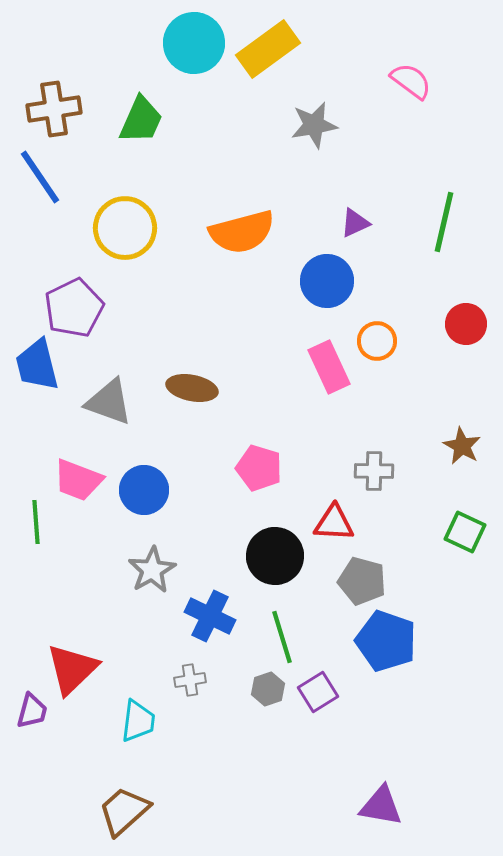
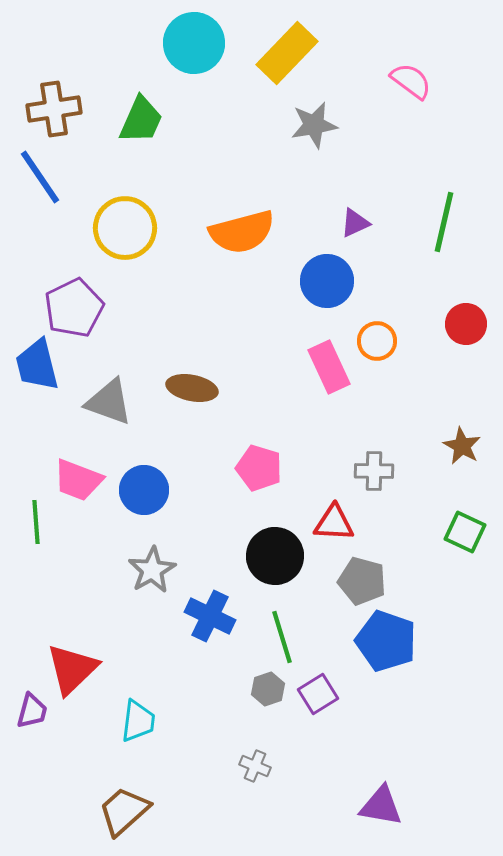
yellow rectangle at (268, 49): moved 19 px right, 4 px down; rotated 10 degrees counterclockwise
gray cross at (190, 680): moved 65 px right, 86 px down; rotated 32 degrees clockwise
purple square at (318, 692): moved 2 px down
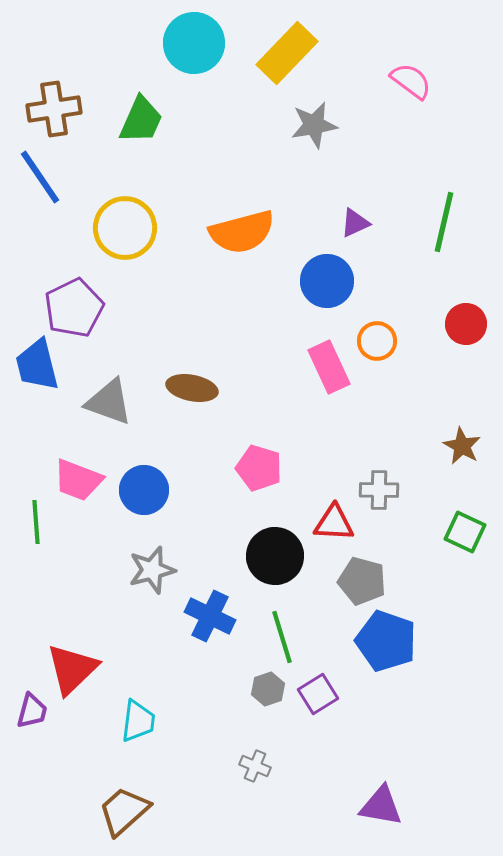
gray cross at (374, 471): moved 5 px right, 19 px down
gray star at (152, 570): rotated 15 degrees clockwise
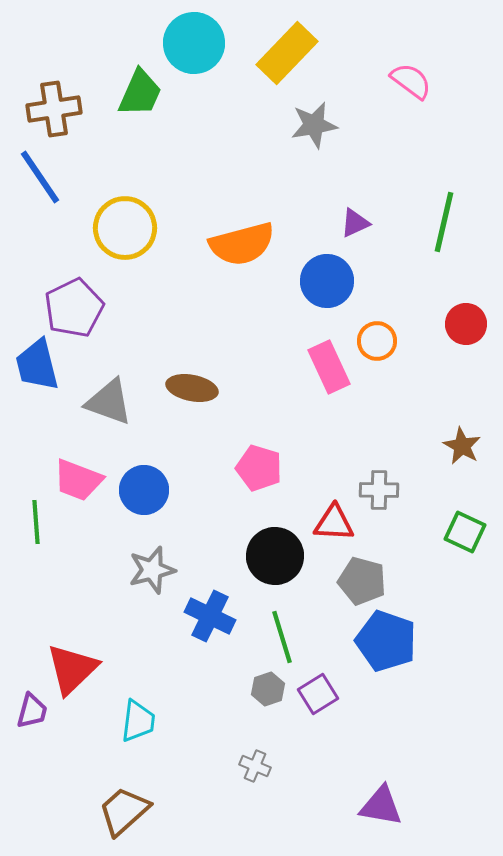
green trapezoid at (141, 120): moved 1 px left, 27 px up
orange semicircle at (242, 232): moved 12 px down
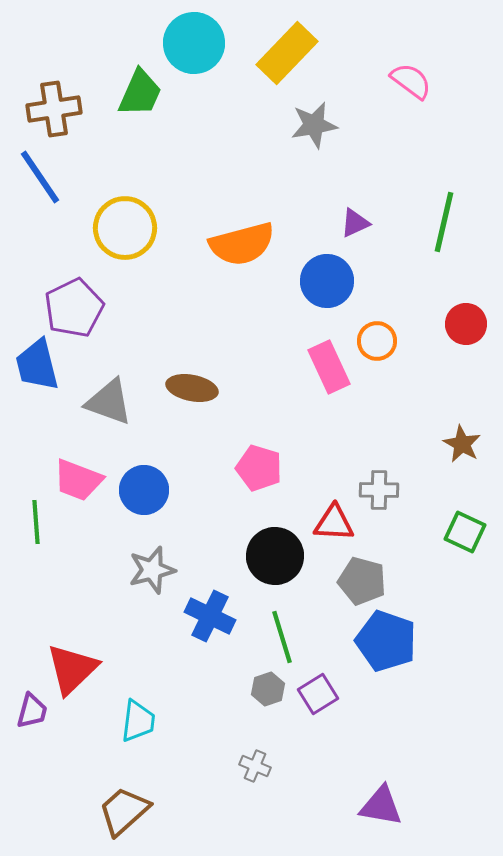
brown star at (462, 446): moved 2 px up
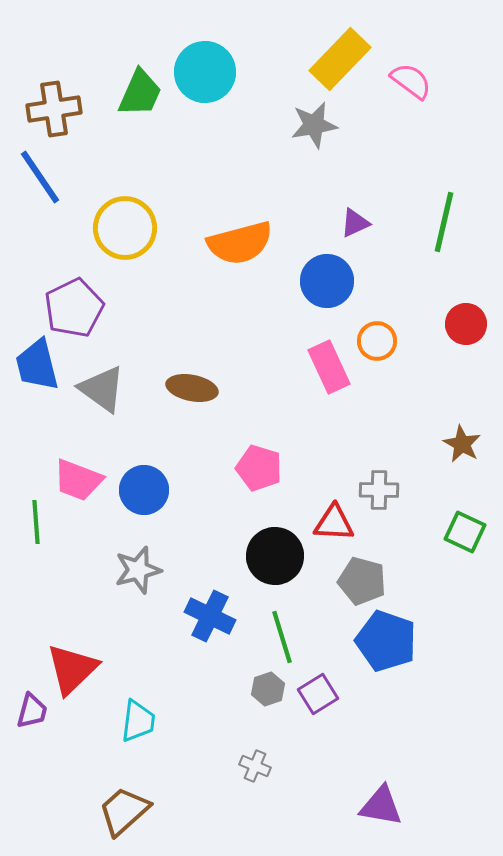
cyan circle at (194, 43): moved 11 px right, 29 px down
yellow rectangle at (287, 53): moved 53 px right, 6 px down
orange semicircle at (242, 244): moved 2 px left, 1 px up
gray triangle at (109, 402): moved 7 px left, 13 px up; rotated 16 degrees clockwise
gray star at (152, 570): moved 14 px left
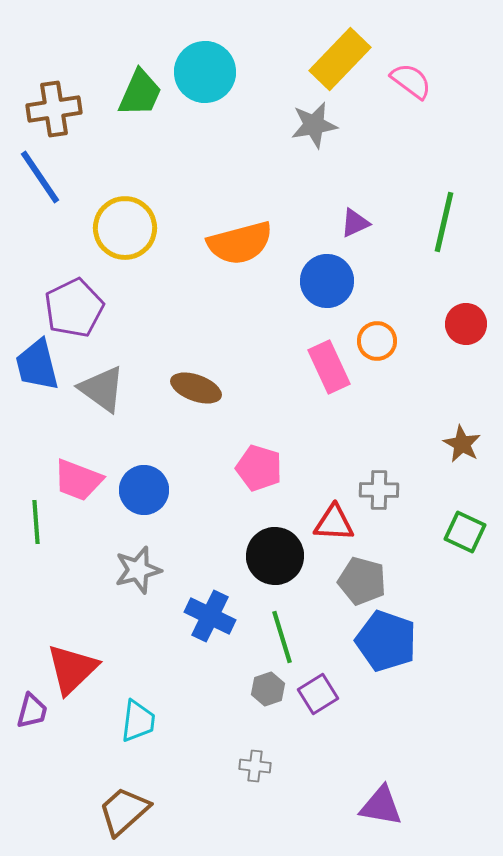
brown ellipse at (192, 388): moved 4 px right; rotated 9 degrees clockwise
gray cross at (255, 766): rotated 16 degrees counterclockwise
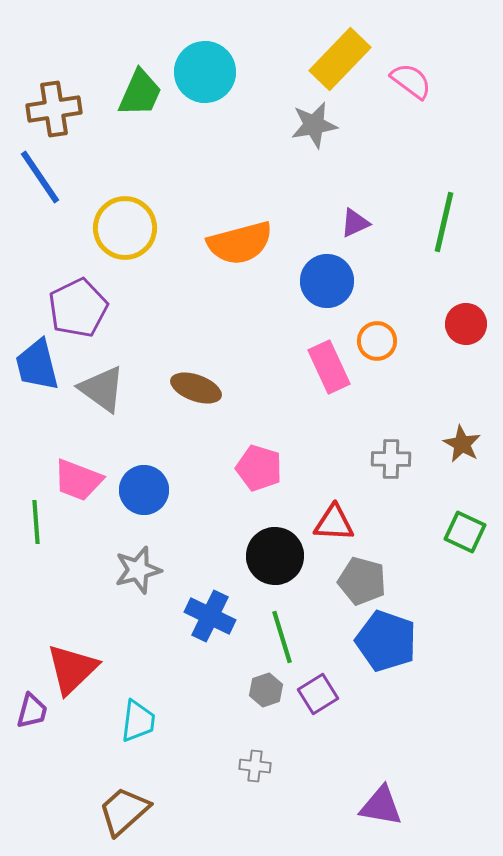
purple pentagon at (74, 308): moved 4 px right
gray cross at (379, 490): moved 12 px right, 31 px up
gray hexagon at (268, 689): moved 2 px left, 1 px down
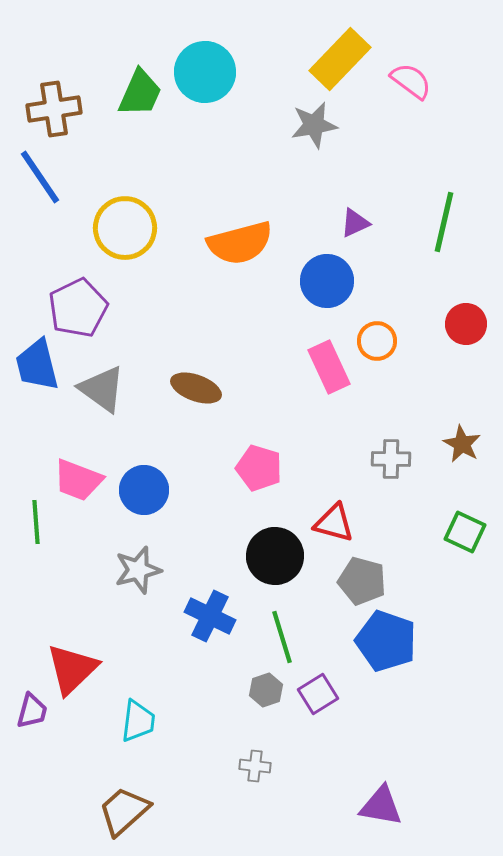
red triangle at (334, 523): rotated 12 degrees clockwise
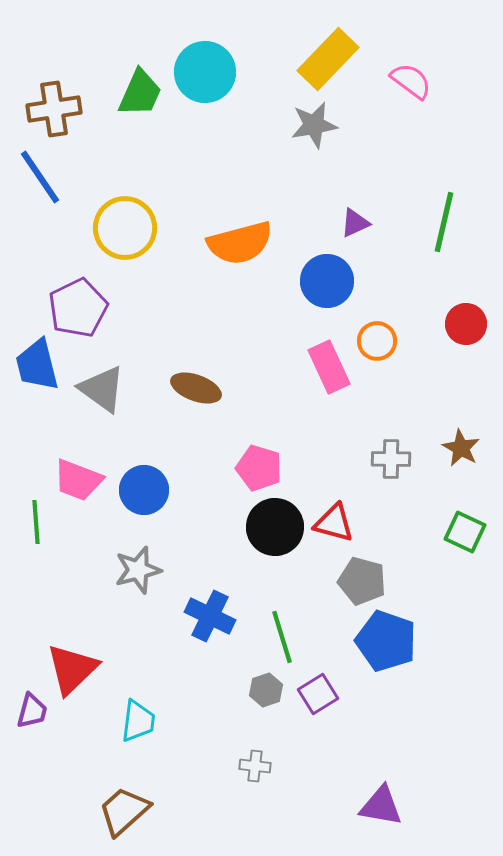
yellow rectangle at (340, 59): moved 12 px left
brown star at (462, 444): moved 1 px left, 4 px down
black circle at (275, 556): moved 29 px up
